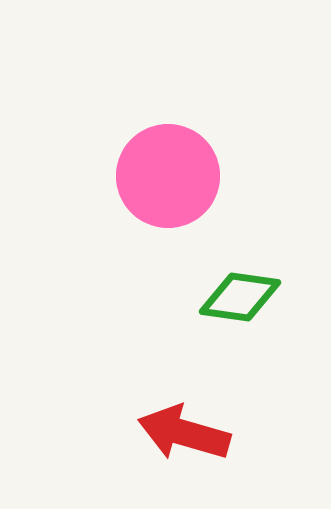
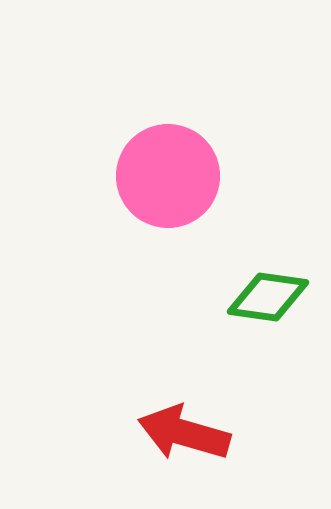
green diamond: moved 28 px right
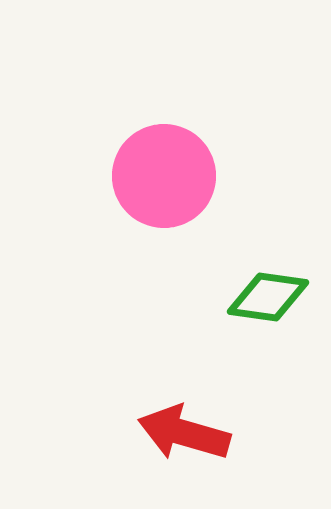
pink circle: moved 4 px left
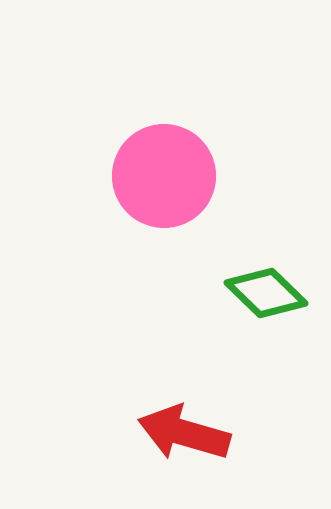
green diamond: moved 2 px left, 4 px up; rotated 36 degrees clockwise
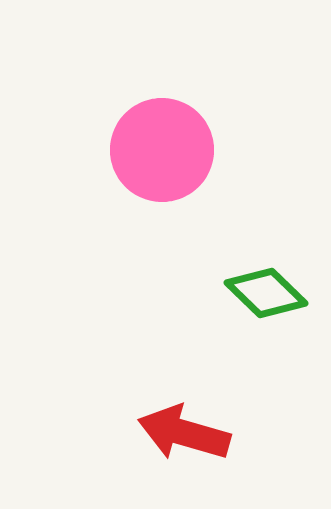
pink circle: moved 2 px left, 26 px up
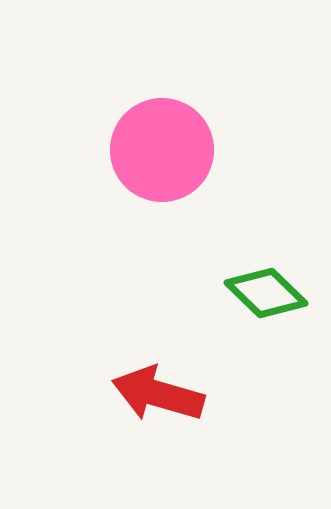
red arrow: moved 26 px left, 39 px up
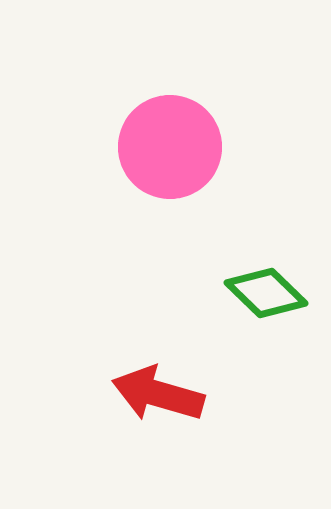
pink circle: moved 8 px right, 3 px up
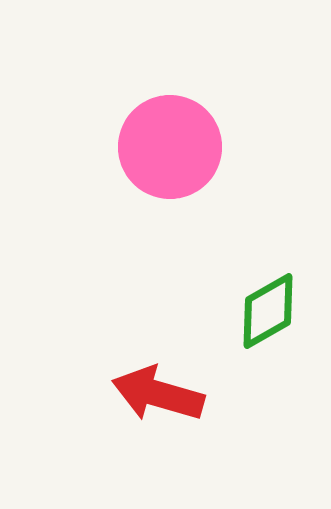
green diamond: moved 2 px right, 18 px down; rotated 74 degrees counterclockwise
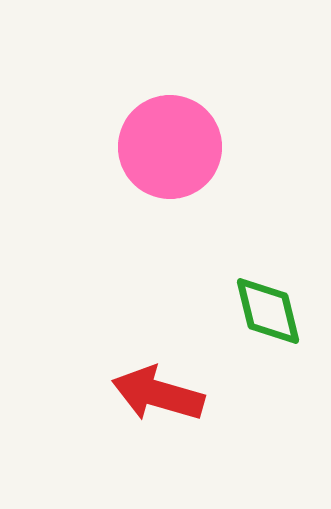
green diamond: rotated 74 degrees counterclockwise
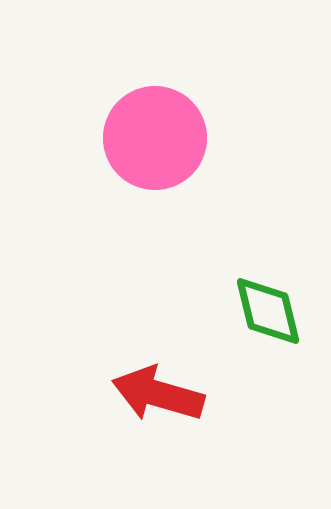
pink circle: moved 15 px left, 9 px up
